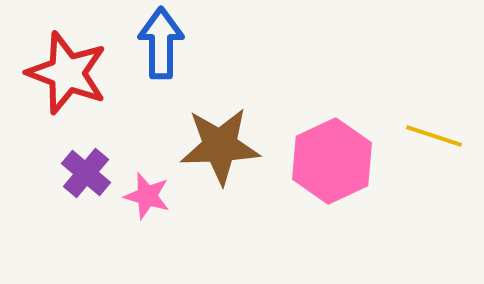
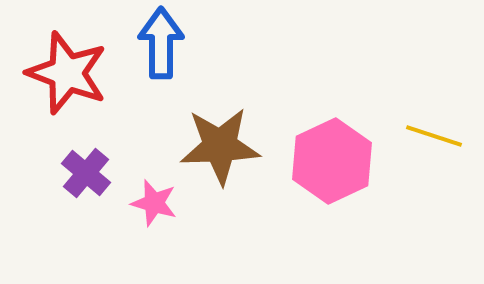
pink star: moved 7 px right, 7 px down
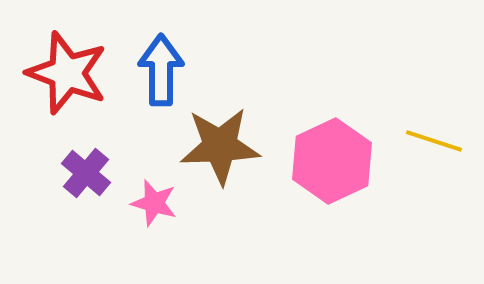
blue arrow: moved 27 px down
yellow line: moved 5 px down
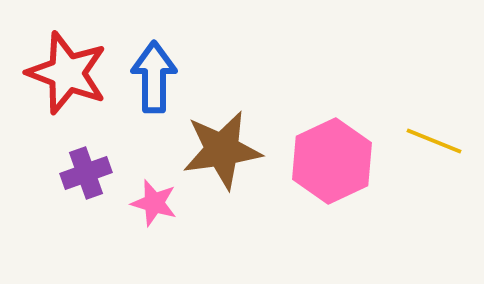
blue arrow: moved 7 px left, 7 px down
yellow line: rotated 4 degrees clockwise
brown star: moved 2 px right, 4 px down; rotated 6 degrees counterclockwise
purple cross: rotated 30 degrees clockwise
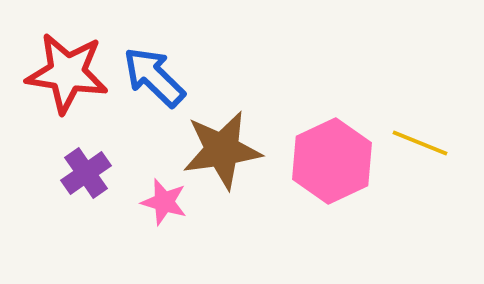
red star: rotated 12 degrees counterclockwise
blue arrow: rotated 46 degrees counterclockwise
yellow line: moved 14 px left, 2 px down
purple cross: rotated 15 degrees counterclockwise
pink star: moved 10 px right, 1 px up
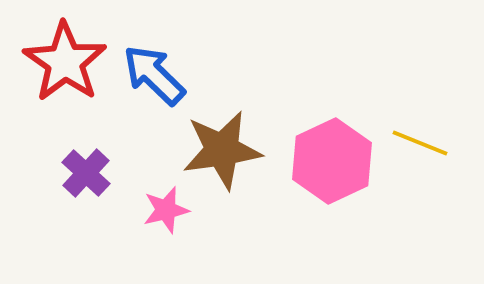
red star: moved 2 px left, 11 px up; rotated 26 degrees clockwise
blue arrow: moved 2 px up
purple cross: rotated 12 degrees counterclockwise
pink star: moved 2 px right, 8 px down; rotated 30 degrees counterclockwise
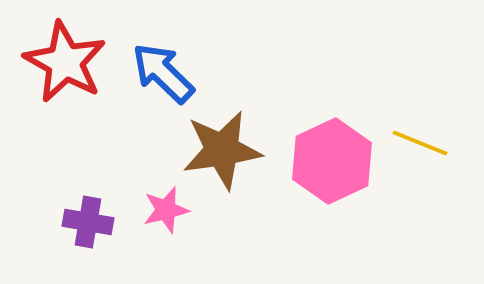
red star: rotated 6 degrees counterclockwise
blue arrow: moved 9 px right, 2 px up
purple cross: moved 2 px right, 49 px down; rotated 33 degrees counterclockwise
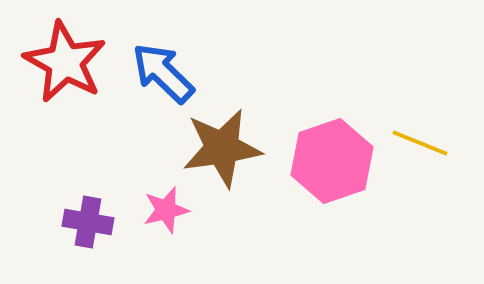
brown star: moved 2 px up
pink hexagon: rotated 6 degrees clockwise
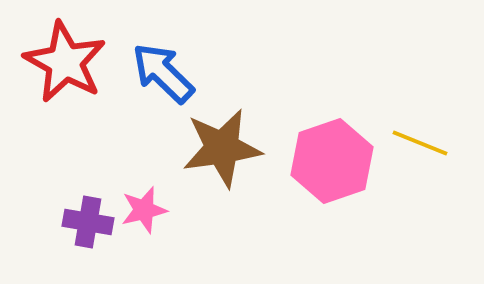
pink star: moved 22 px left
